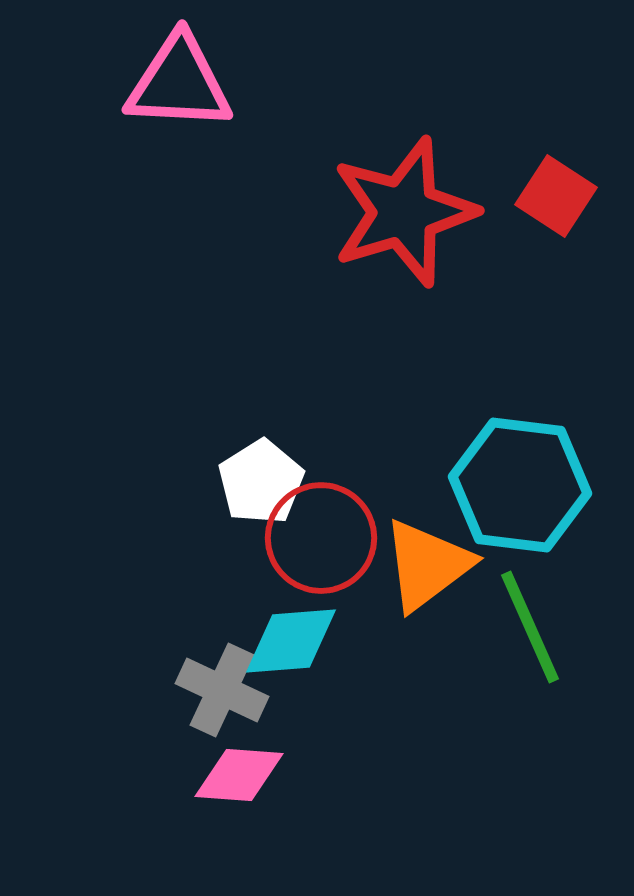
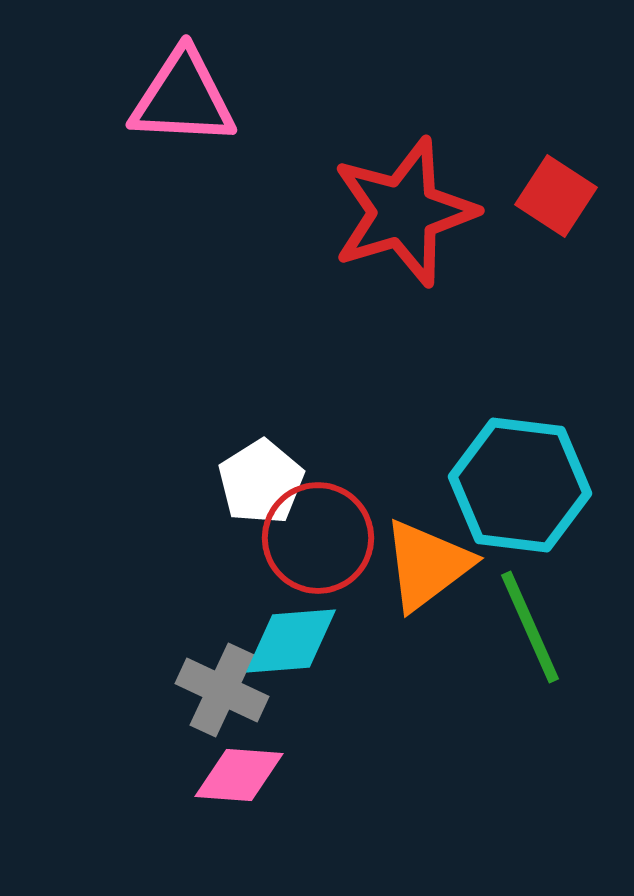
pink triangle: moved 4 px right, 15 px down
red circle: moved 3 px left
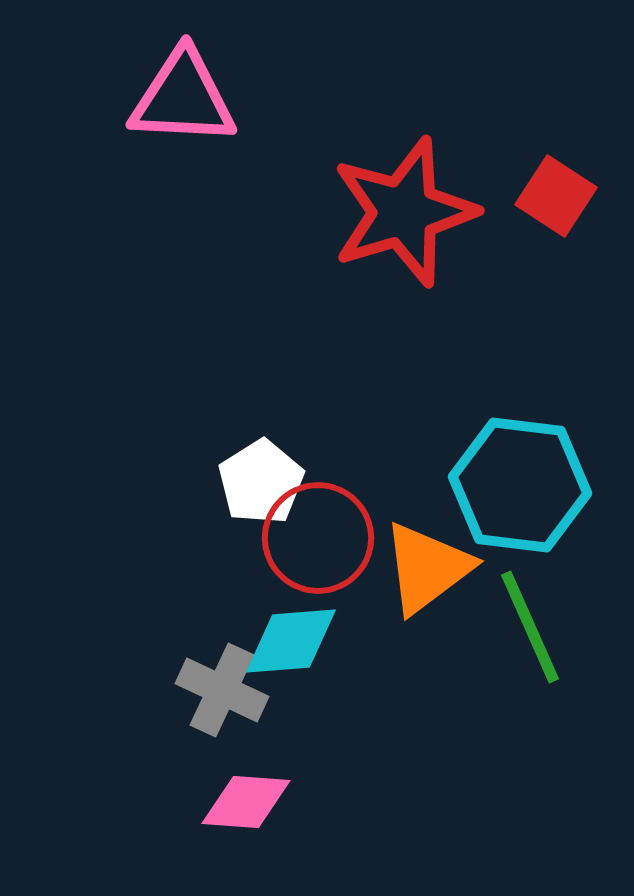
orange triangle: moved 3 px down
pink diamond: moved 7 px right, 27 px down
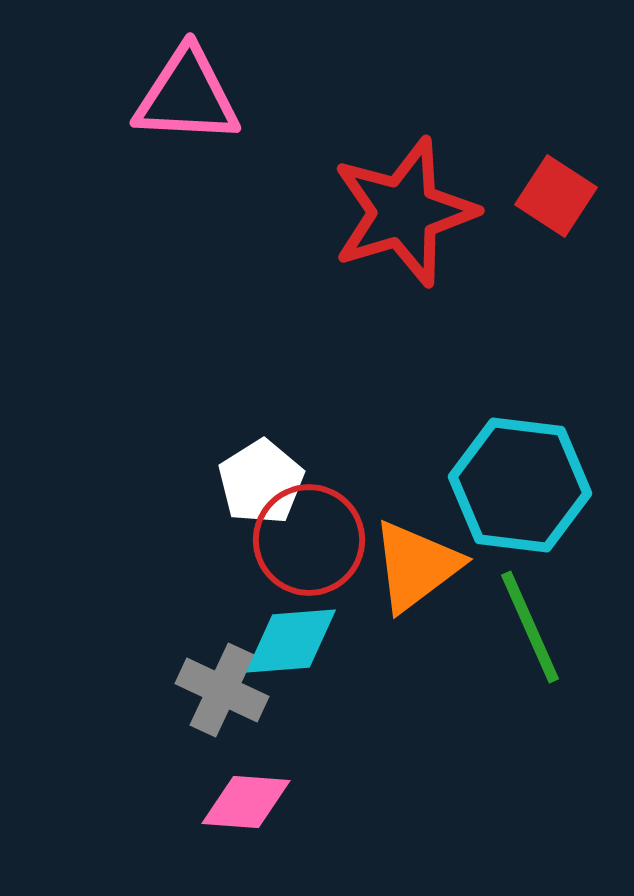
pink triangle: moved 4 px right, 2 px up
red circle: moved 9 px left, 2 px down
orange triangle: moved 11 px left, 2 px up
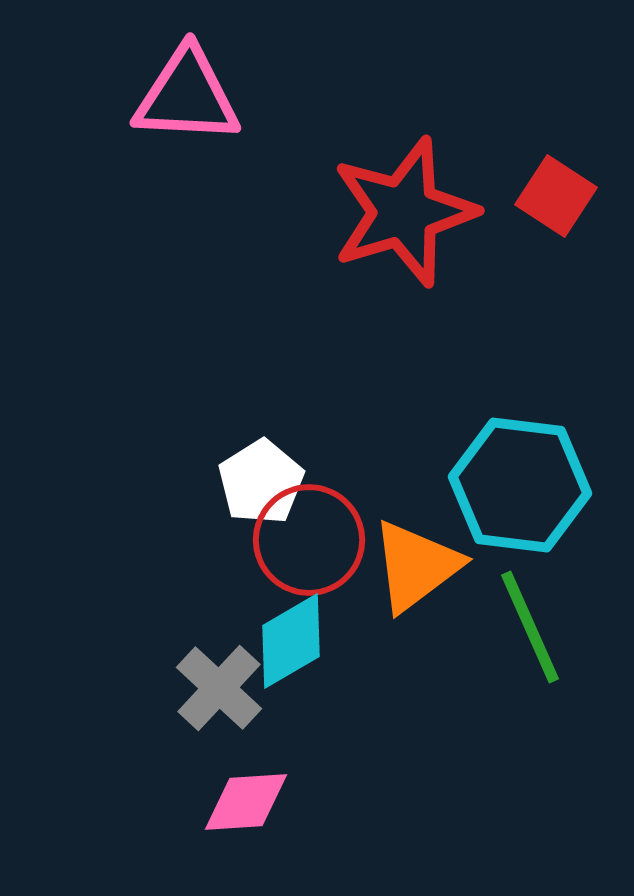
cyan diamond: rotated 26 degrees counterclockwise
gray cross: moved 3 px left, 2 px up; rotated 18 degrees clockwise
pink diamond: rotated 8 degrees counterclockwise
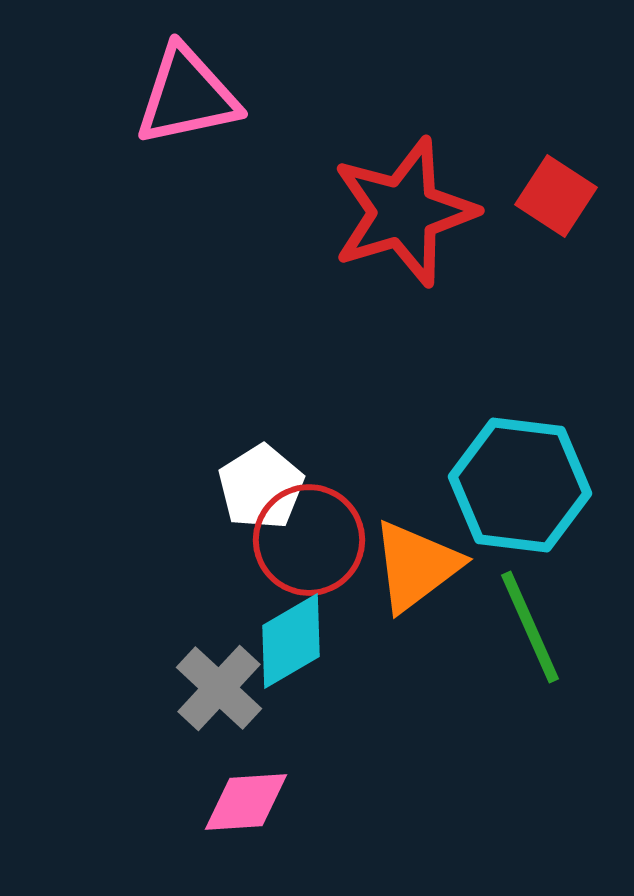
pink triangle: rotated 15 degrees counterclockwise
white pentagon: moved 5 px down
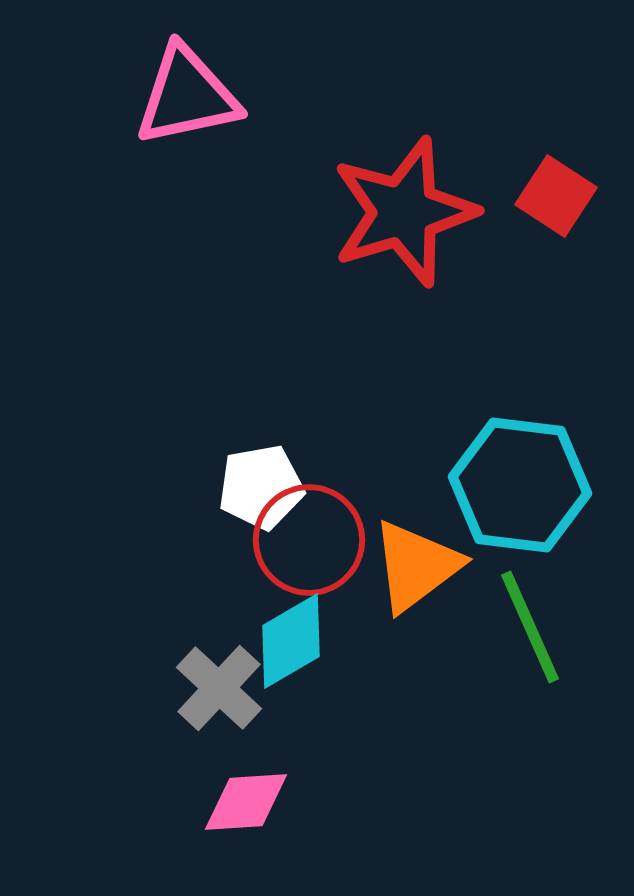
white pentagon: rotated 22 degrees clockwise
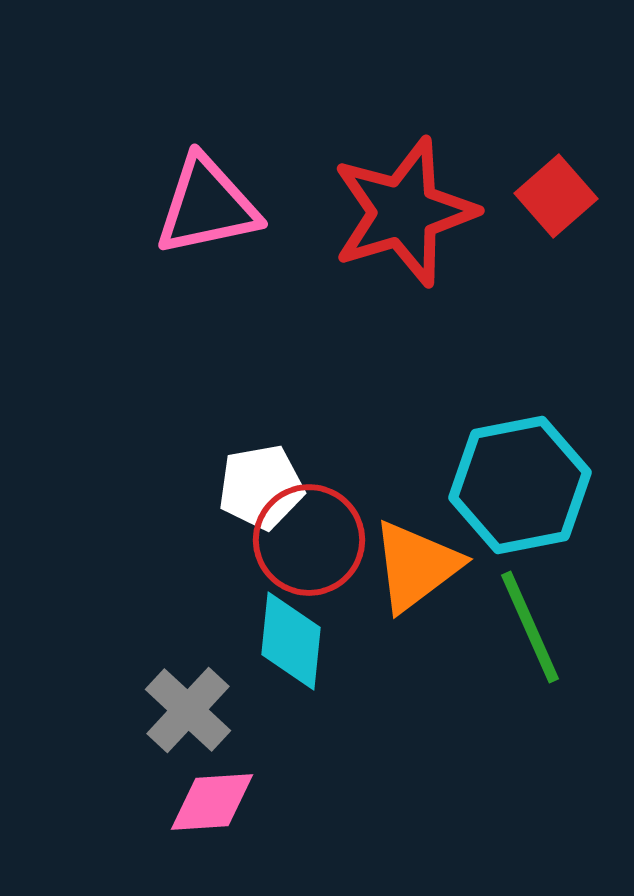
pink triangle: moved 20 px right, 110 px down
red square: rotated 16 degrees clockwise
cyan hexagon: rotated 18 degrees counterclockwise
cyan diamond: rotated 54 degrees counterclockwise
gray cross: moved 31 px left, 22 px down
pink diamond: moved 34 px left
